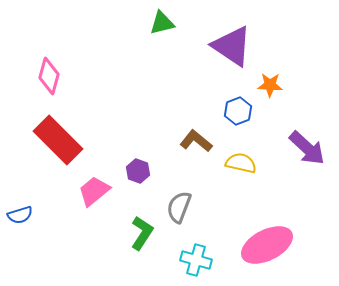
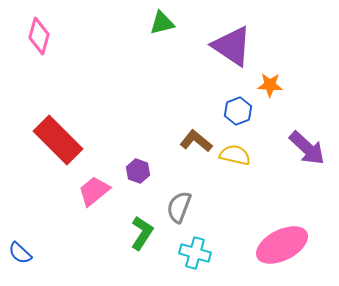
pink diamond: moved 10 px left, 40 px up
yellow semicircle: moved 6 px left, 8 px up
blue semicircle: moved 38 px down; rotated 60 degrees clockwise
pink ellipse: moved 15 px right
cyan cross: moved 1 px left, 7 px up
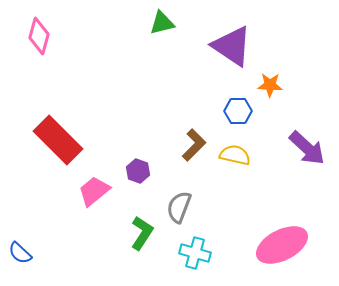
blue hexagon: rotated 20 degrees clockwise
brown L-shape: moved 2 px left, 4 px down; rotated 96 degrees clockwise
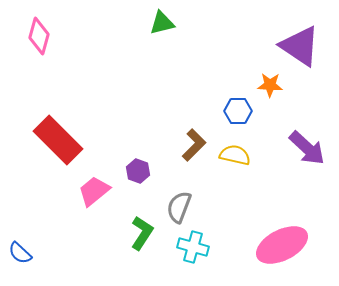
purple triangle: moved 68 px right
cyan cross: moved 2 px left, 6 px up
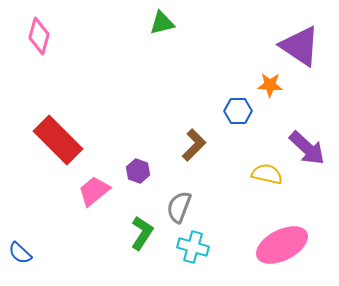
yellow semicircle: moved 32 px right, 19 px down
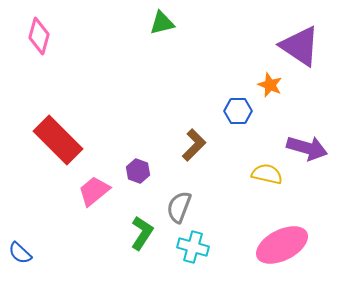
orange star: rotated 20 degrees clockwise
purple arrow: rotated 27 degrees counterclockwise
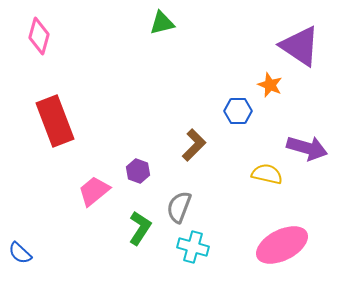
red rectangle: moved 3 px left, 19 px up; rotated 24 degrees clockwise
green L-shape: moved 2 px left, 5 px up
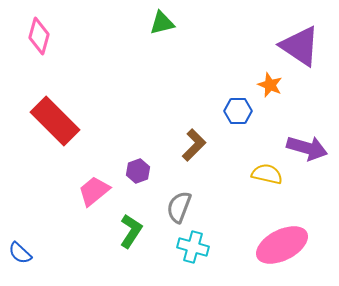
red rectangle: rotated 24 degrees counterclockwise
purple hexagon: rotated 20 degrees clockwise
green L-shape: moved 9 px left, 3 px down
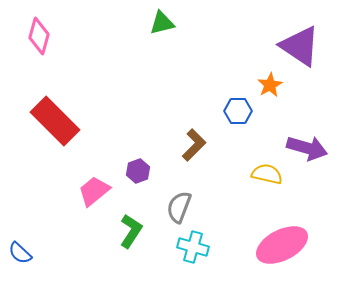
orange star: rotated 20 degrees clockwise
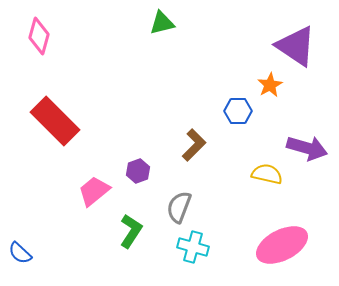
purple triangle: moved 4 px left
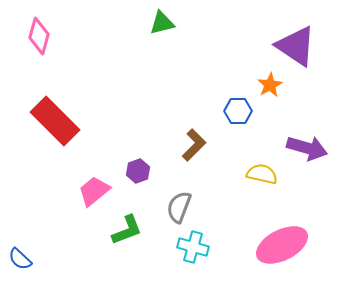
yellow semicircle: moved 5 px left
green L-shape: moved 4 px left, 1 px up; rotated 36 degrees clockwise
blue semicircle: moved 6 px down
